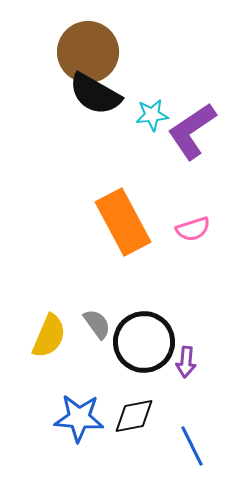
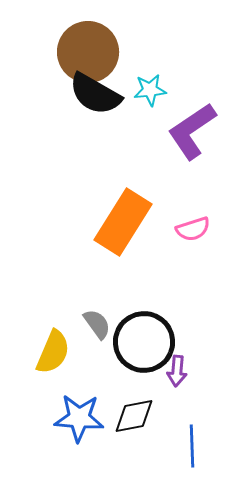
cyan star: moved 2 px left, 25 px up
orange rectangle: rotated 60 degrees clockwise
yellow semicircle: moved 4 px right, 16 px down
purple arrow: moved 9 px left, 9 px down
blue line: rotated 24 degrees clockwise
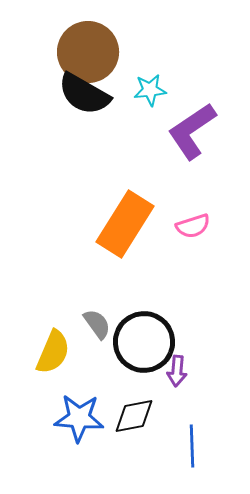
black semicircle: moved 11 px left
orange rectangle: moved 2 px right, 2 px down
pink semicircle: moved 3 px up
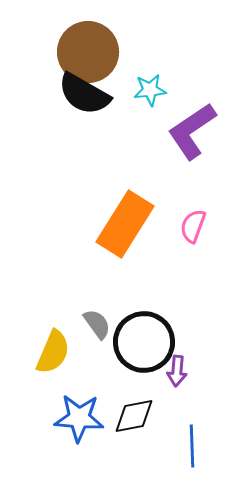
pink semicircle: rotated 128 degrees clockwise
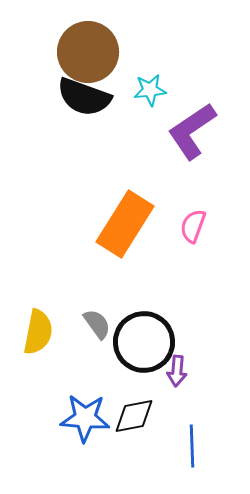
black semicircle: moved 3 px down; rotated 10 degrees counterclockwise
yellow semicircle: moved 15 px left, 20 px up; rotated 12 degrees counterclockwise
blue star: moved 6 px right
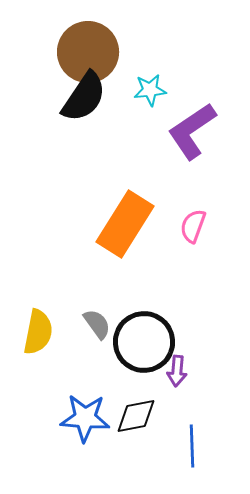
black semicircle: rotated 76 degrees counterclockwise
black diamond: moved 2 px right
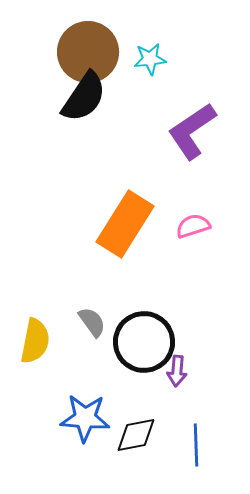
cyan star: moved 31 px up
pink semicircle: rotated 52 degrees clockwise
gray semicircle: moved 5 px left, 2 px up
yellow semicircle: moved 3 px left, 9 px down
black diamond: moved 19 px down
blue line: moved 4 px right, 1 px up
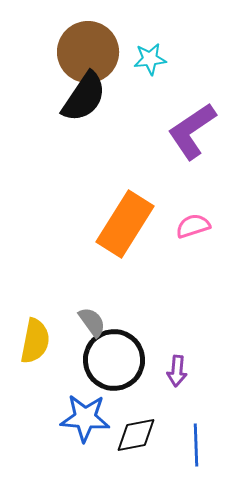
black circle: moved 30 px left, 18 px down
